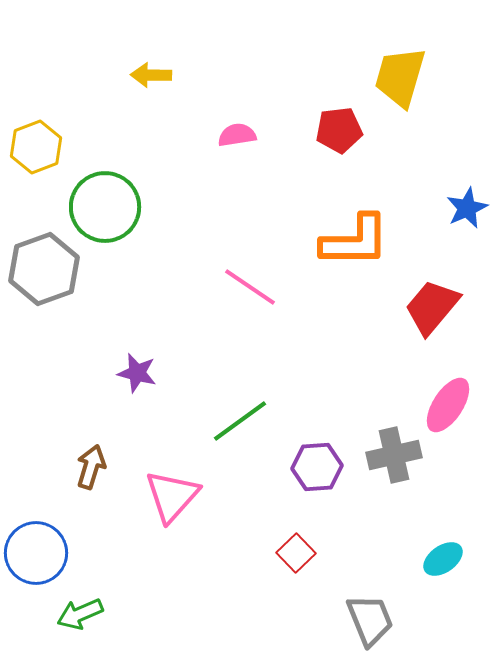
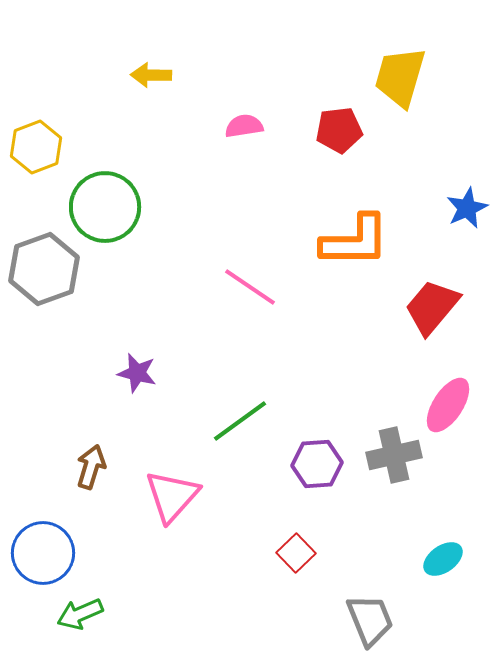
pink semicircle: moved 7 px right, 9 px up
purple hexagon: moved 3 px up
blue circle: moved 7 px right
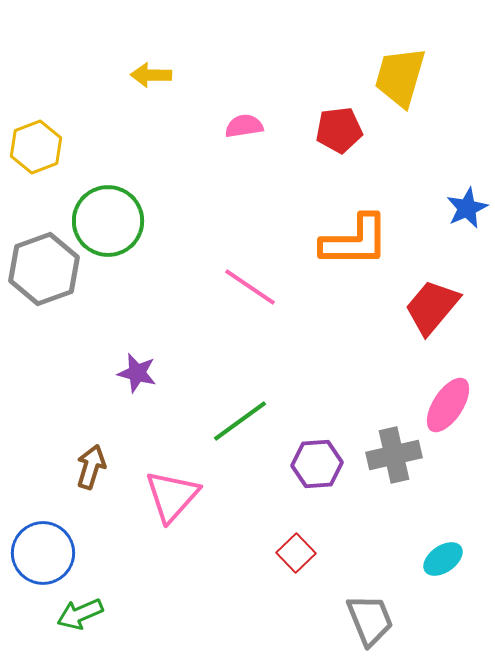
green circle: moved 3 px right, 14 px down
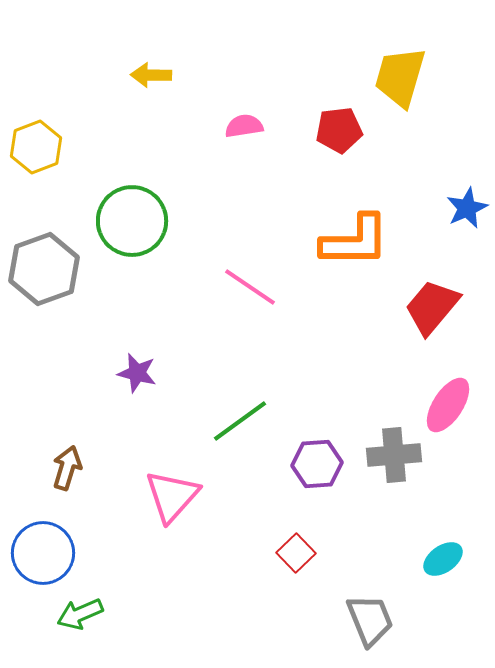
green circle: moved 24 px right
gray cross: rotated 8 degrees clockwise
brown arrow: moved 24 px left, 1 px down
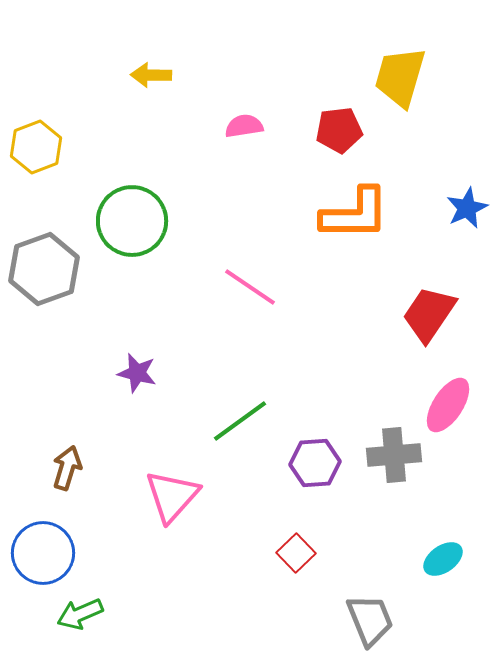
orange L-shape: moved 27 px up
red trapezoid: moved 3 px left, 7 px down; rotated 6 degrees counterclockwise
purple hexagon: moved 2 px left, 1 px up
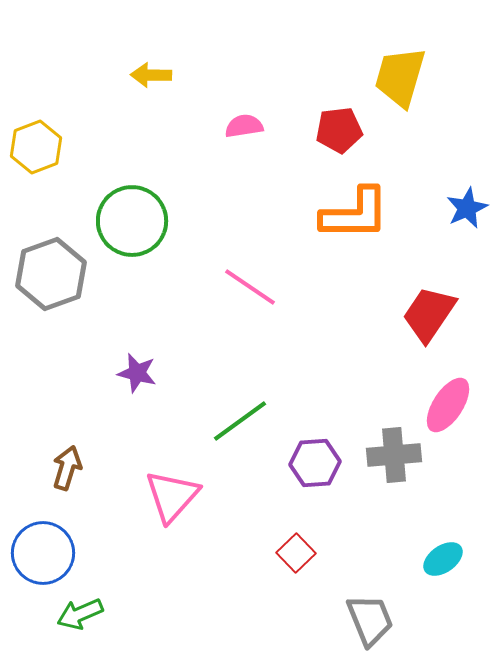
gray hexagon: moved 7 px right, 5 px down
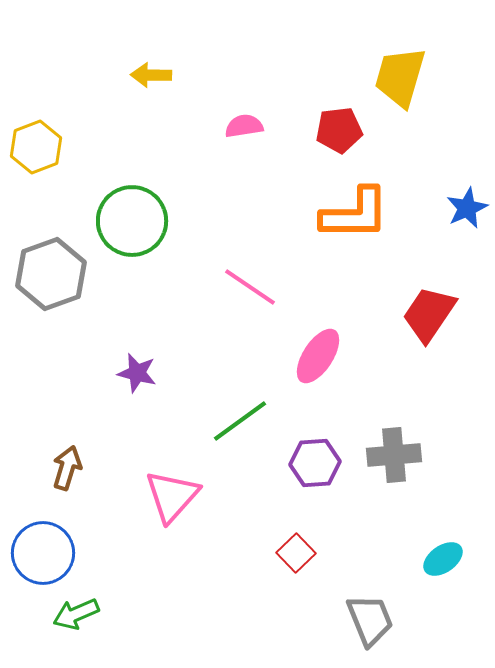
pink ellipse: moved 130 px left, 49 px up
green arrow: moved 4 px left
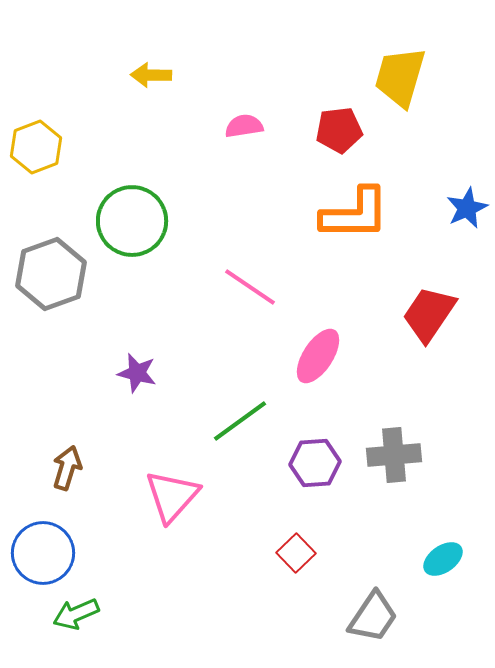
gray trapezoid: moved 3 px right, 3 px up; rotated 56 degrees clockwise
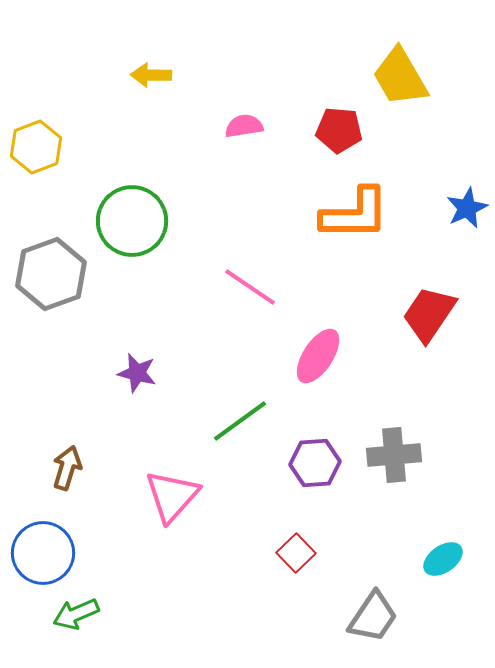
yellow trapezoid: rotated 46 degrees counterclockwise
red pentagon: rotated 12 degrees clockwise
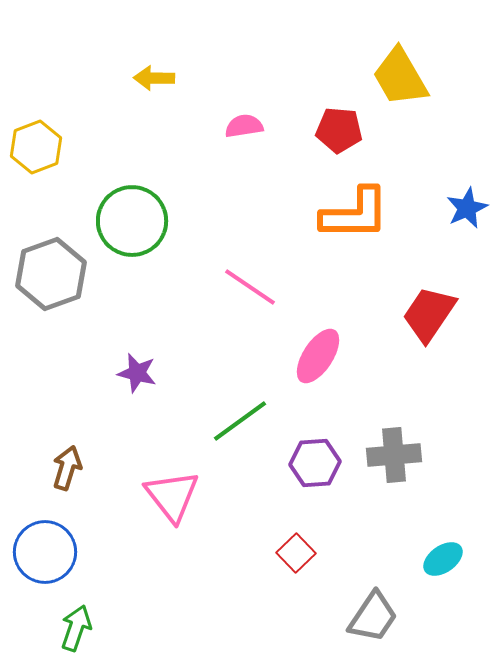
yellow arrow: moved 3 px right, 3 px down
pink triangle: rotated 20 degrees counterclockwise
blue circle: moved 2 px right, 1 px up
green arrow: moved 14 px down; rotated 132 degrees clockwise
